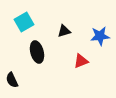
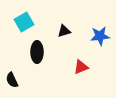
black ellipse: rotated 15 degrees clockwise
red triangle: moved 6 px down
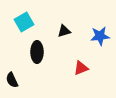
red triangle: moved 1 px down
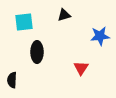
cyan square: rotated 24 degrees clockwise
black triangle: moved 16 px up
red triangle: rotated 35 degrees counterclockwise
black semicircle: rotated 28 degrees clockwise
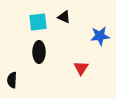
black triangle: moved 2 px down; rotated 40 degrees clockwise
cyan square: moved 14 px right
black ellipse: moved 2 px right
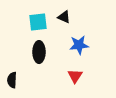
blue star: moved 21 px left, 9 px down
red triangle: moved 6 px left, 8 px down
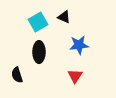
cyan square: rotated 24 degrees counterclockwise
black semicircle: moved 5 px right, 5 px up; rotated 21 degrees counterclockwise
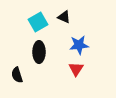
red triangle: moved 1 px right, 7 px up
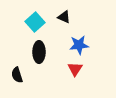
cyan square: moved 3 px left; rotated 12 degrees counterclockwise
red triangle: moved 1 px left
